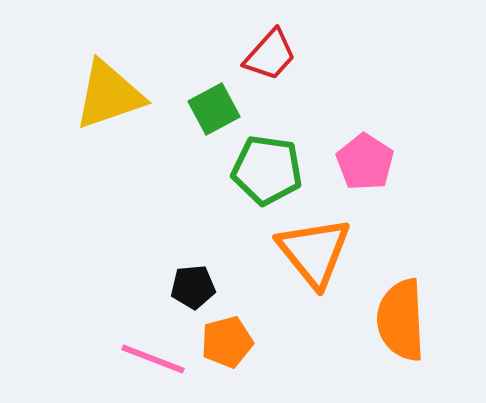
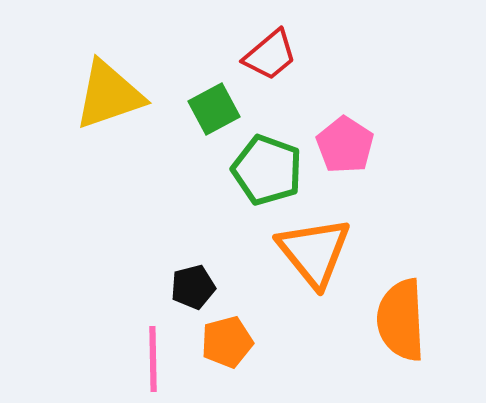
red trapezoid: rotated 8 degrees clockwise
pink pentagon: moved 20 px left, 17 px up
green pentagon: rotated 12 degrees clockwise
black pentagon: rotated 9 degrees counterclockwise
pink line: rotated 68 degrees clockwise
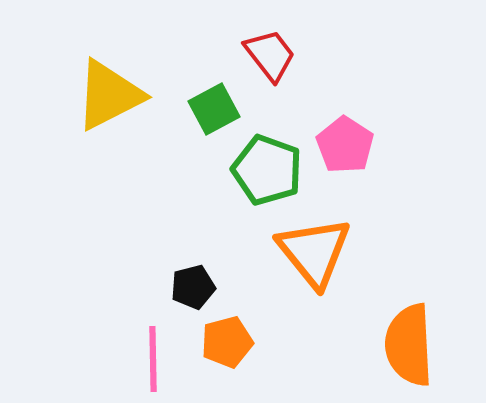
red trapezoid: rotated 88 degrees counterclockwise
yellow triangle: rotated 8 degrees counterclockwise
orange semicircle: moved 8 px right, 25 px down
